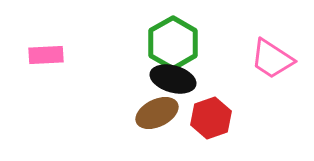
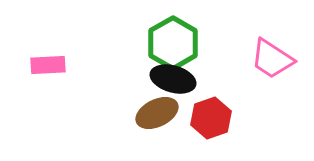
pink rectangle: moved 2 px right, 10 px down
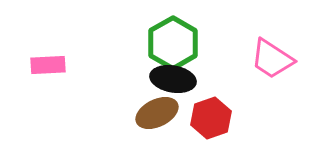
black ellipse: rotated 6 degrees counterclockwise
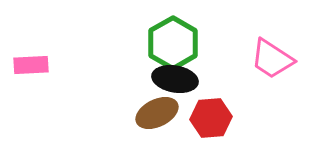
pink rectangle: moved 17 px left
black ellipse: moved 2 px right
red hexagon: rotated 15 degrees clockwise
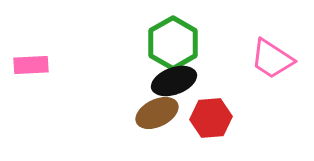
black ellipse: moved 1 px left, 2 px down; rotated 30 degrees counterclockwise
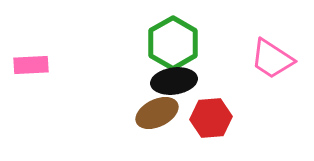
black ellipse: rotated 12 degrees clockwise
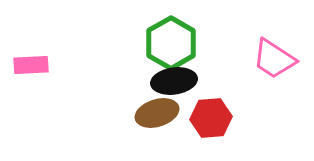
green hexagon: moved 2 px left
pink trapezoid: moved 2 px right
brown ellipse: rotated 9 degrees clockwise
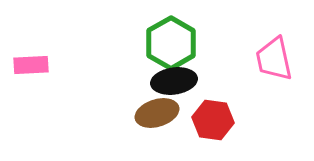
pink trapezoid: rotated 45 degrees clockwise
red hexagon: moved 2 px right, 2 px down; rotated 12 degrees clockwise
